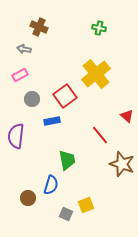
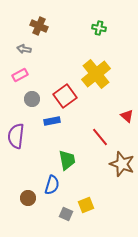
brown cross: moved 1 px up
red line: moved 2 px down
blue semicircle: moved 1 px right
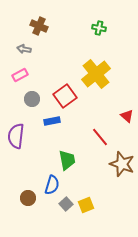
gray square: moved 10 px up; rotated 24 degrees clockwise
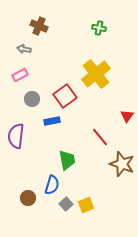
red triangle: rotated 24 degrees clockwise
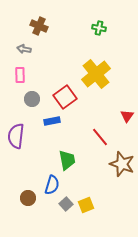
pink rectangle: rotated 63 degrees counterclockwise
red square: moved 1 px down
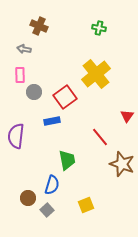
gray circle: moved 2 px right, 7 px up
gray square: moved 19 px left, 6 px down
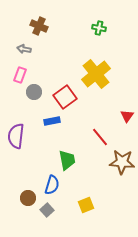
pink rectangle: rotated 21 degrees clockwise
brown star: moved 2 px up; rotated 15 degrees counterclockwise
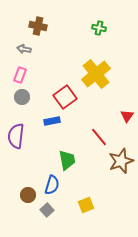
brown cross: moved 1 px left; rotated 12 degrees counterclockwise
gray circle: moved 12 px left, 5 px down
red line: moved 1 px left
brown star: moved 1 px left, 1 px up; rotated 25 degrees counterclockwise
brown circle: moved 3 px up
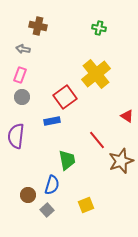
gray arrow: moved 1 px left
red triangle: rotated 32 degrees counterclockwise
red line: moved 2 px left, 3 px down
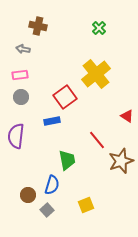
green cross: rotated 32 degrees clockwise
pink rectangle: rotated 63 degrees clockwise
gray circle: moved 1 px left
